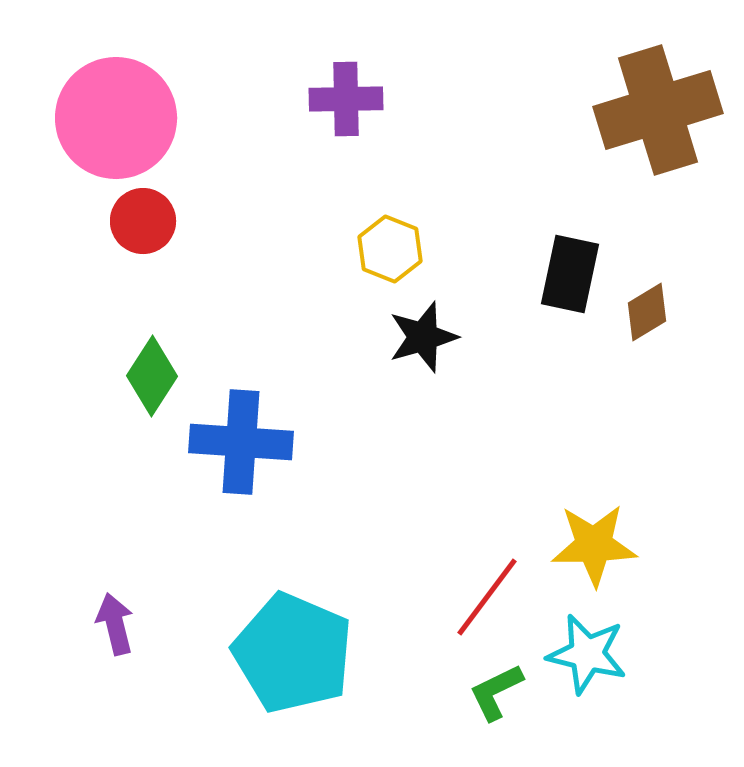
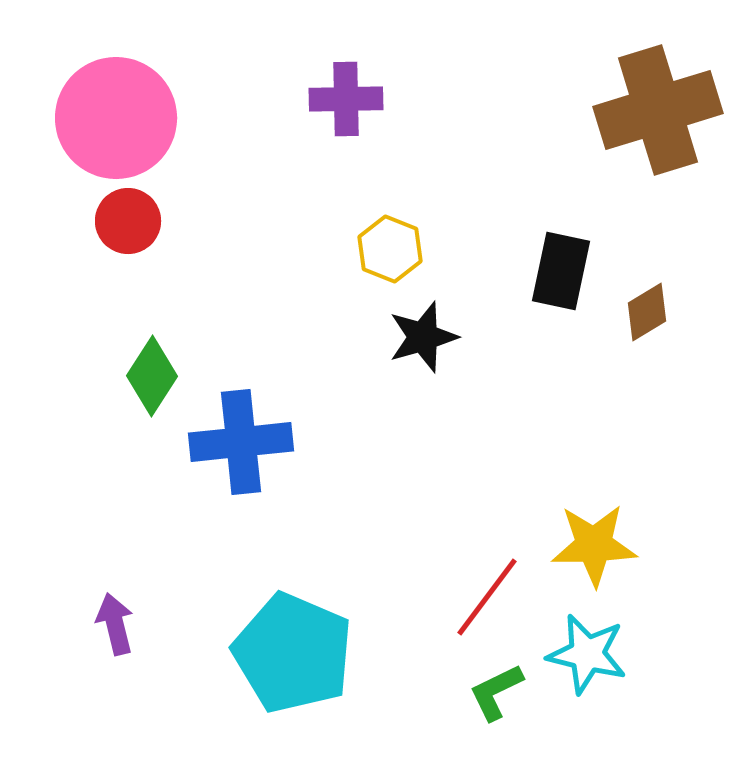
red circle: moved 15 px left
black rectangle: moved 9 px left, 3 px up
blue cross: rotated 10 degrees counterclockwise
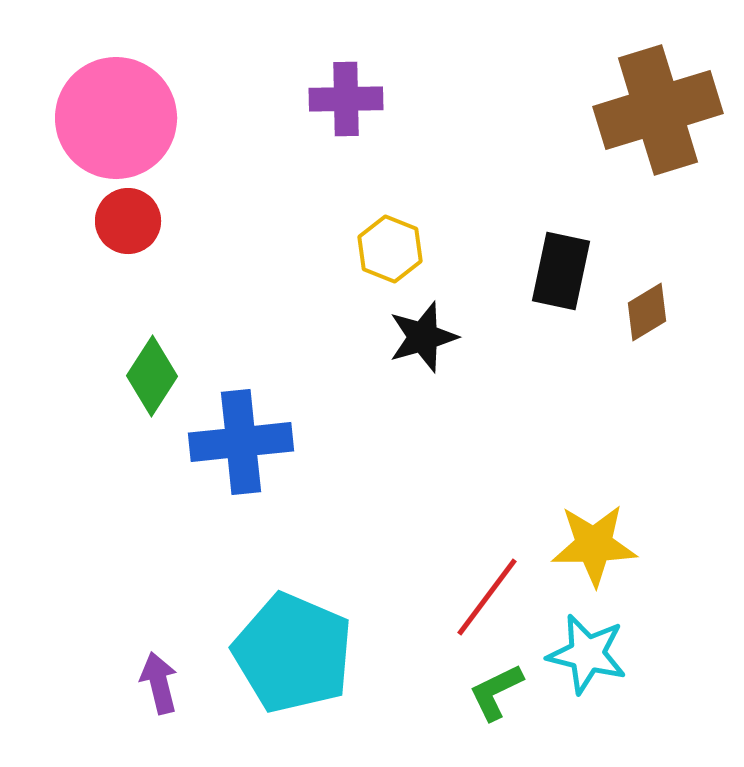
purple arrow: moved 44 px right, 59 px down
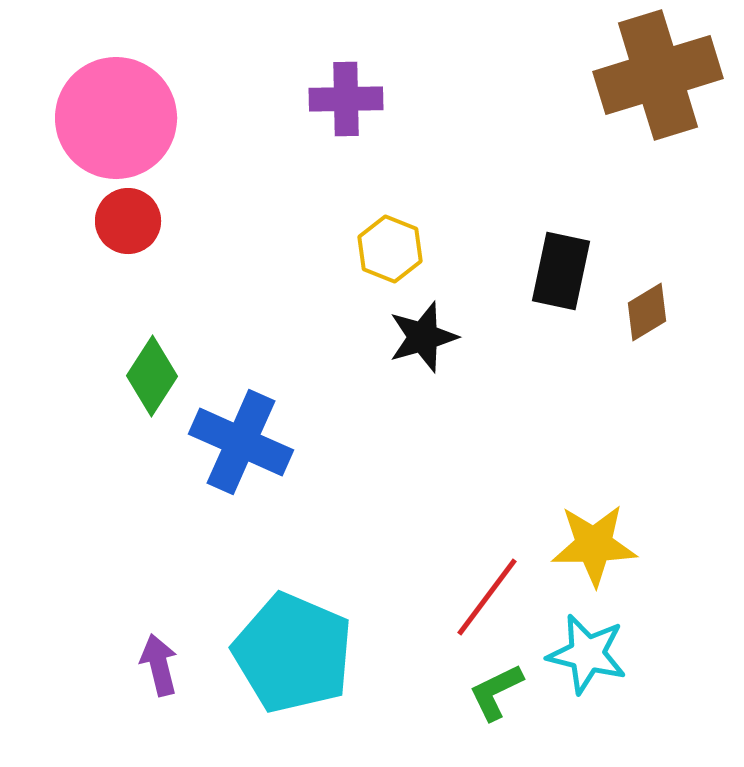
brown cross: moved 35 px up
blue cross: rotated 30 degrees clockwise
purple arrow: moved 18 px up
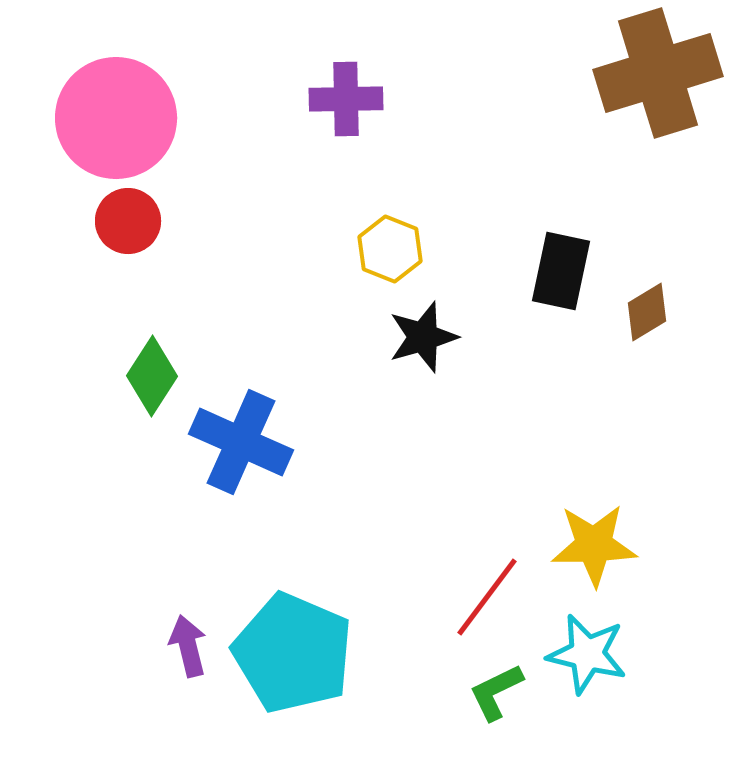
brown cross: moved 2 px up
purple arrow: moved 29 px right, 19 px up
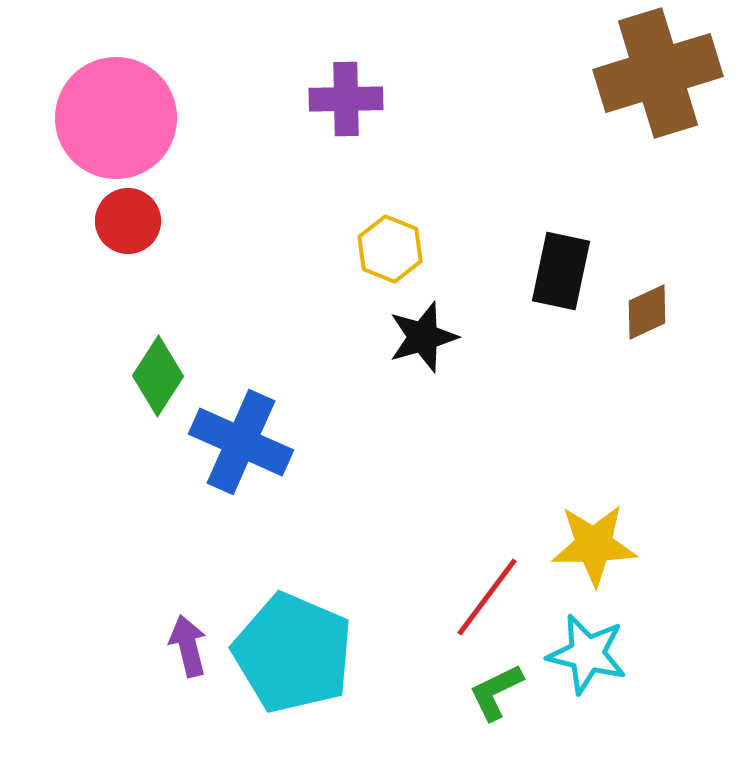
brown diamond: rotated 6 degrees clockwise
green diamond: moved 6 px right
